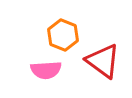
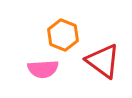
pink semicircle: moved 3 px left, 1 px up
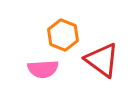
red triangle: moved 1 px left, 1 px up
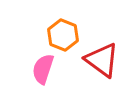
pink semicircle: rotated 112 degrees clockwise
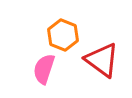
pink semicircle: moved 1 px right
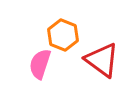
pink semicircle: moved 4 px left, 5 px up
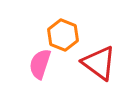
red triangle: moved 3 px left, 3 px down
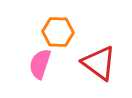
orange hexagon: moved 5 px left, 3 px up; rotated 20 degrees counterclockwise
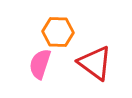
red triangle: moved 4 px left
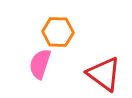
red triangle: moved 9 px right, 11 px down
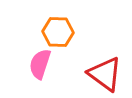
red triangle: moved 1 px right
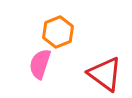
orange hexagon: rotated 24 degrees counterclockwise
